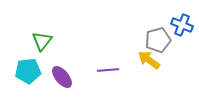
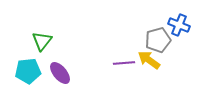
blue cross: moved 3 px left
purple line: moved 16 px right, 7 px up
purple ellipse: moved 2 px left, 4 px up
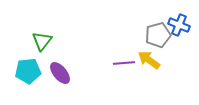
gray pentagon: moved 5 px up
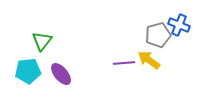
purple ellipse: moved 1 px right, 1 px down
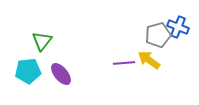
blue cross: moved 1 px left, 2 px down
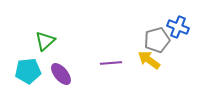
gray pentagon: moved 1 px left, 5 px down
green triangle: moved 3 px right; rotated 10 degrees clockwise
purple line: moved 13 px left
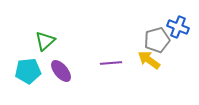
purple ellipse: moved 3 px up
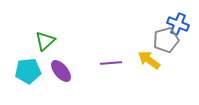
blue cross: moved 3 px up
gray pentagon: moved 9 px right
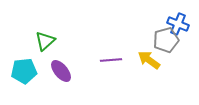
purple line: moved 3 px up
cyan pentagon: moved 4 px left
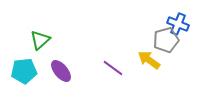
green triangle: moved 5 px left, 1 px up
purple line: moved 2 px right, 8 px down; rotated 40 degrees clockwise
